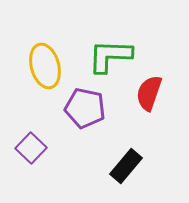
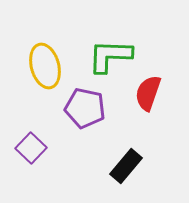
red semicircle: moved 1 px left
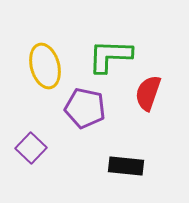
black rectangle: rotated 56 degrees clockwise
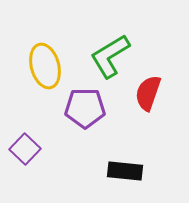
green L-shape: rotated 33 degrees counterclockwise
purple pentagon: rotated 12 degrees counterclockwise
purple square: moved 6 px left, 1 px down
black rectangle: moved 1 px left, 5 px down
